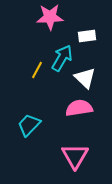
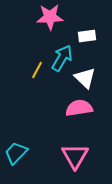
cyan trapezoid: moved 13 px left, 28 px down
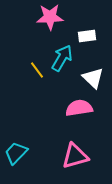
yellow line: rotated 66 degrees counterclockwise
white triangle: moved 8 px right
pink triangle: rotated 44 degrees clockwise
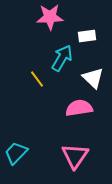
yellow line: moved 9 px down
pink triangle: rotated 40 degrees counterclockwise
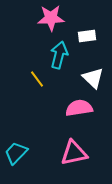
pink star: moved 1 px right, 1 px down
cyan arrow: moved 3 px left, 3 px up; rotated 16 degrees counterclockwise
pink triangle: moved 1 px left, 3 px up; rotated 44 degrees clockwise
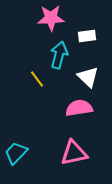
white triangle: moved 5 px left, 1 px up
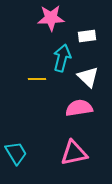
cyan arrow: moved 3 px right, 3 px down
yellow line: rotated 54 degrees counterclockwise
cyan trapezoid: rotated 105 degrees clockwise
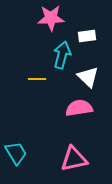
cyan arrow: moved 3 px up
pink triangle: moved 6 px down
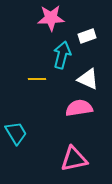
white rectangle: rotated 12 degrees counterclockwise
white triangle: moved 2 px down; rotated 20 degrees counterclockwise
cyan trapezoid: moved 20 px up
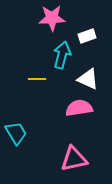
pink star: moved 1 px right
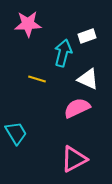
pink star: moved 24 px left, 6 px down
cyan arrow: moved 1 px right, 2 px up
yellow line: rotated 18 degrees clockwise
pink semicircle: moved 2 px left; rotated 16 degrees counterclockwise
pink triangle: rotated 16 degrees counterclockwise
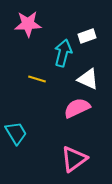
pink triangle: rotated 8 degrees counterclockwise
